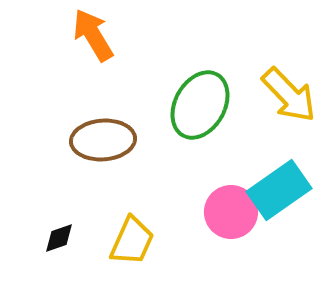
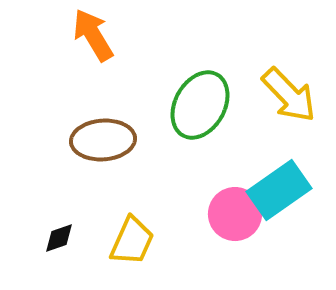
pink circle: moved 4 px right, 2 px down
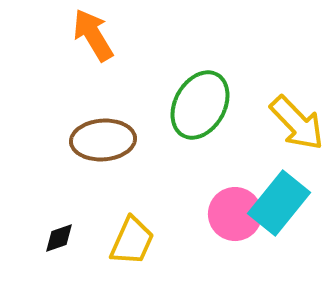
yellow arrow: moved 8 px right, 28 px down
cyan rectangle: moved 13 px down; rotated 16 degrees counterclockwise
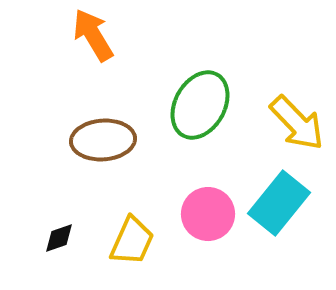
pink circle: moved 27 px left
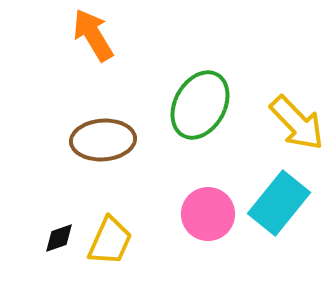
yellow trapezoid: moved 22 px left
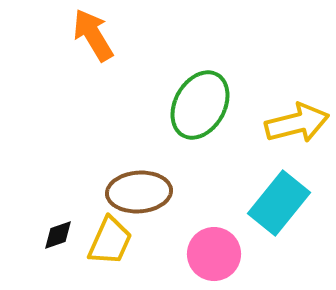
yellow arrow: rotated 60 degrees counterclockwise
brown ellipse: moved 36 px right, 52 px down
pink circle: moved 6 px right, 40 px down
black diamond: moved 1 px left, 3 px up
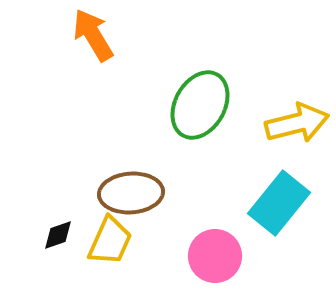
brown ellipse: moved 8 px left, 1 px down
pink circle: moved 1 px right, 2 px down
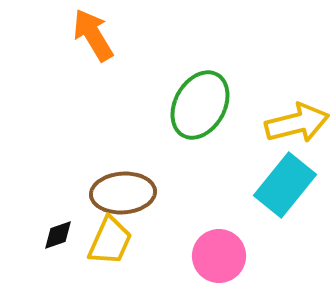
brown ellipse: moved 8 px left
cyan rectangle: moved 6 px right, 18 px up
pink circle: moved 4 px right
